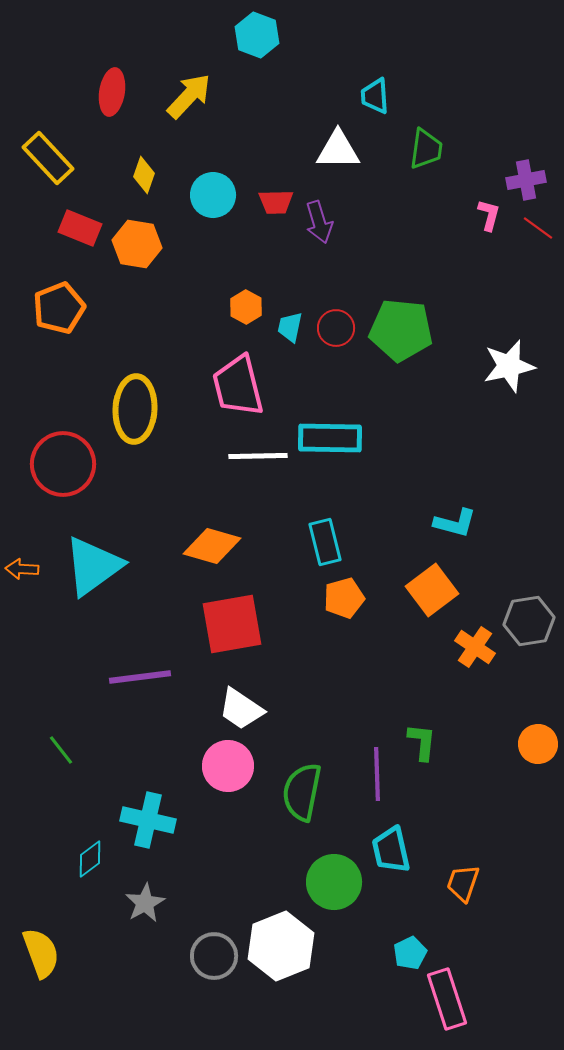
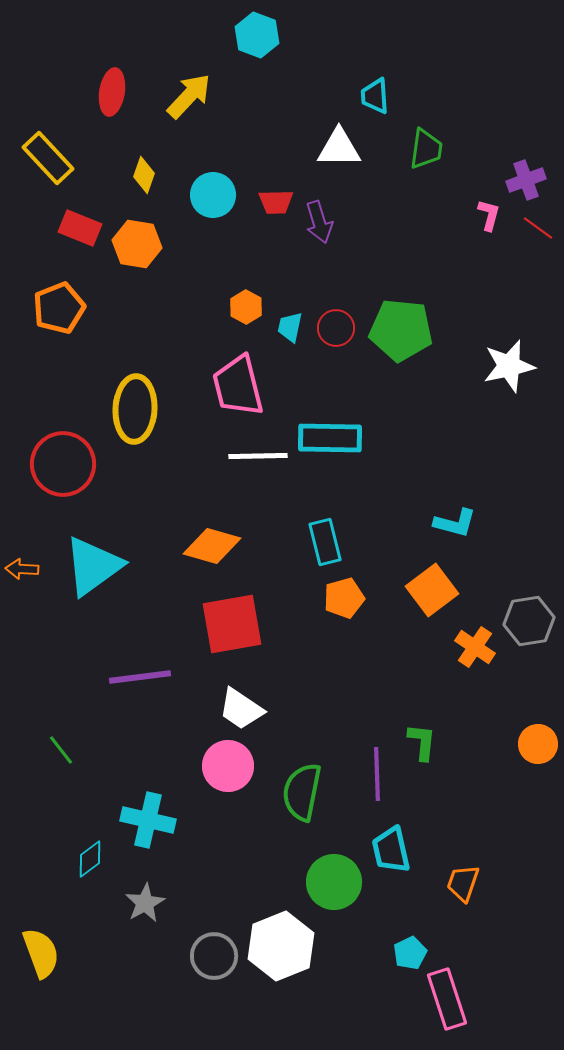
white triangle at (338, 150): moved 1 px right, 2 px up
purple cross at (526, 180): rotated 9 degrees counterclockwise
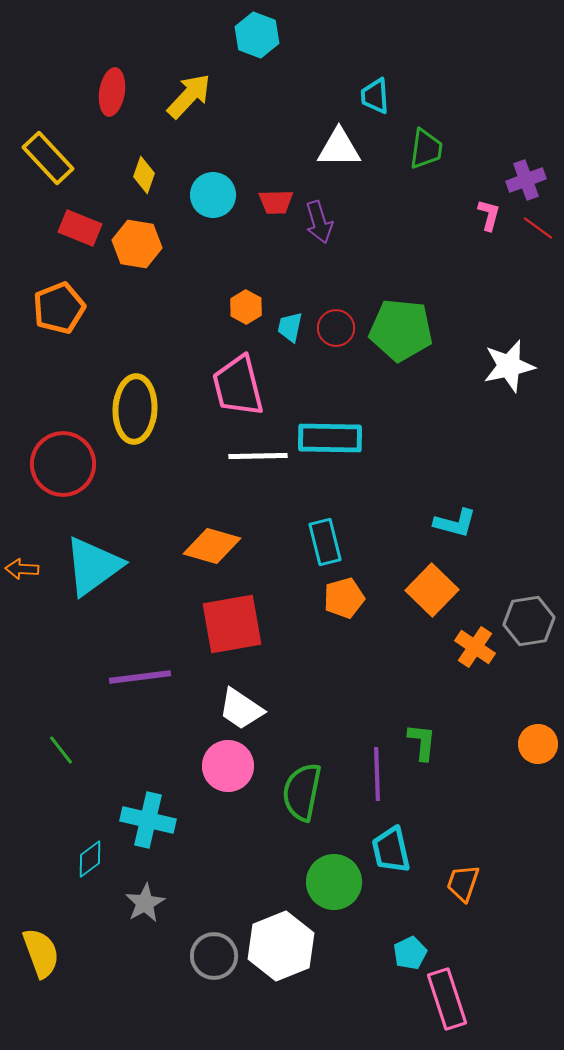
orange square at (432, 590): rotated 9 degrees counterclockwise
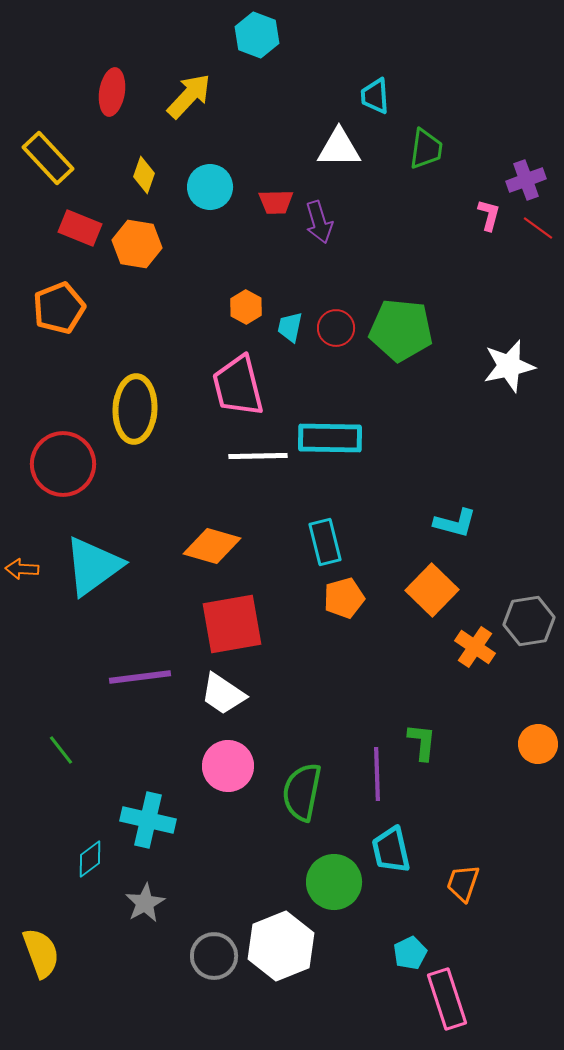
cyan circle at (213, 195): moved 3 px left, 8 px up
white trapezoid at (241, 709): moved 18 px left, 15 px up
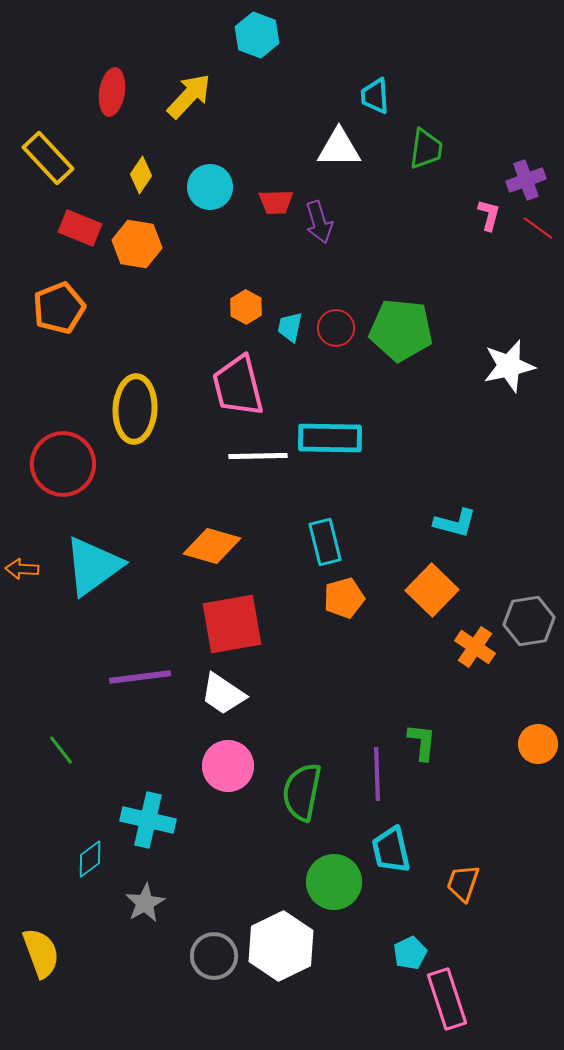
yellow diamond at (144, 175): moved 3 px left; rotated 15 degrees clockwise
white hexagon at (281, 946): rotated 4 degrees counterclockwise
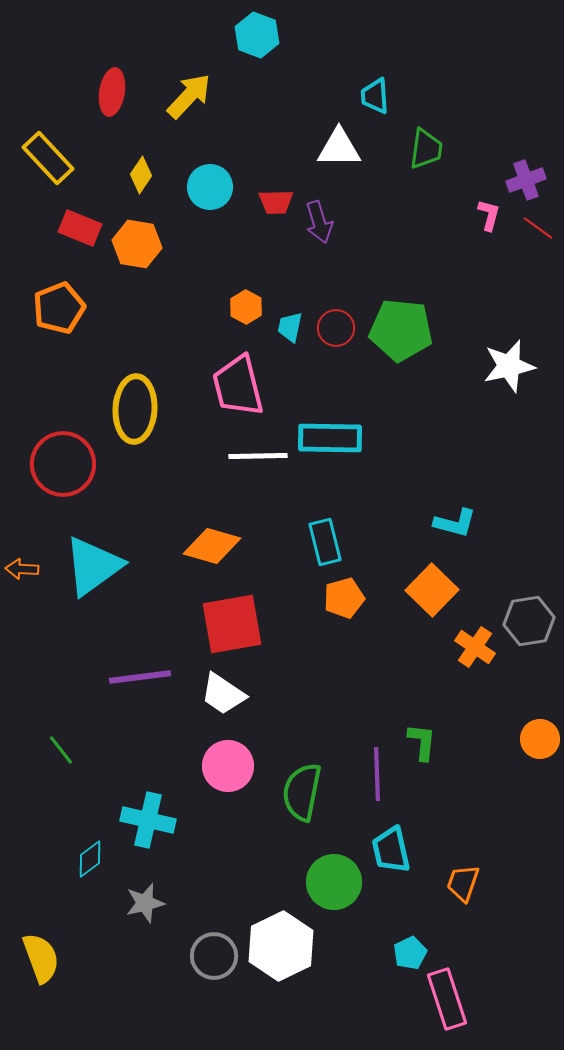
orange circle at (538, 744): moved 2 px right, 5 px up
gray star at (145, 903): rotated 15 degrees clockwise
yellow semicircle at (41, 953): moved 5 px down
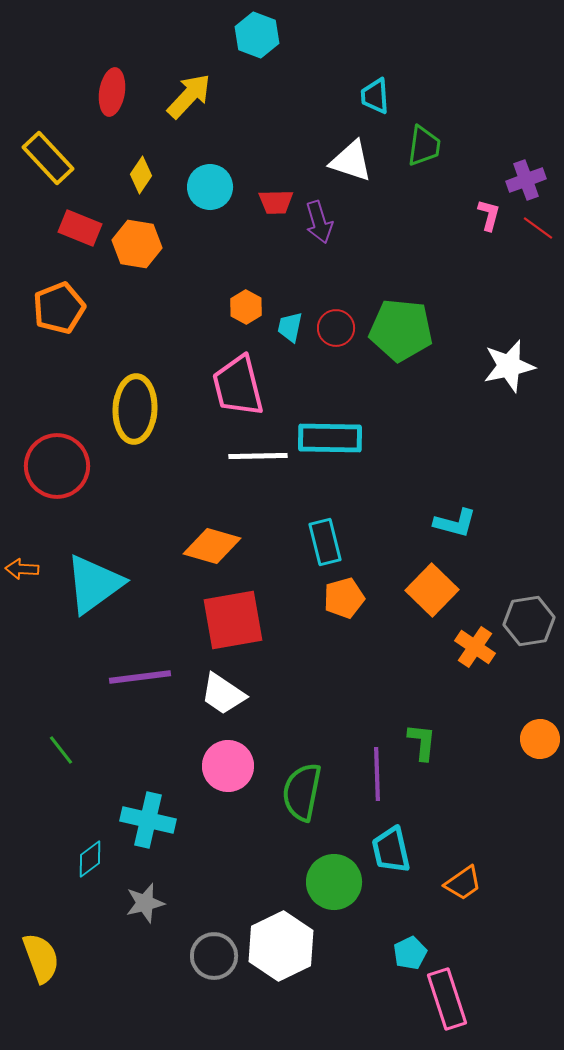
white triangle at (339, 148): moved 12 px right, 13 px down; rotated 18 degrees clockwise
green trapezoid at (426, 149): moved 2 px left, 3 px up
red circle at (63, 464): moved 6 px left, 2 px down
cyan triangle at (93, 566): moved 1 px right, 18 px down
red square at (232, 624): moved 1 px right, 4 px up
orange trapezoid at (463, 883): rotated 144 degrees counterclockwise
